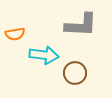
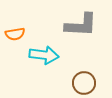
brown circle: moved 9 px right, 10 px down
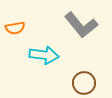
gray L-shape: rotated 48 degrees clockwise
orange semicircle: moved 6 px up
